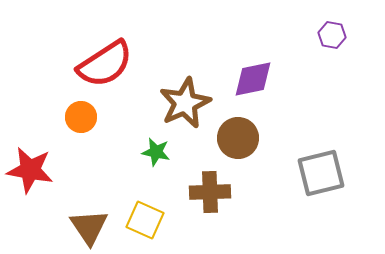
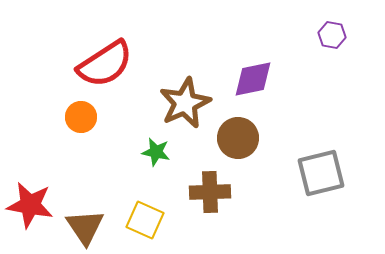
red star: moved 35 px down
brown triangle: moved 4 px left
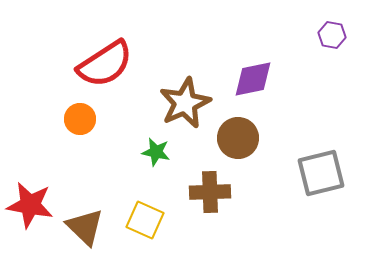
orange circle: moved 1 px left, 2 px down
brown triangle: rotated 12 degrees counterclockwise
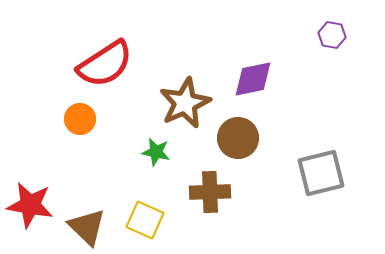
brown triangle: moved 2 px right
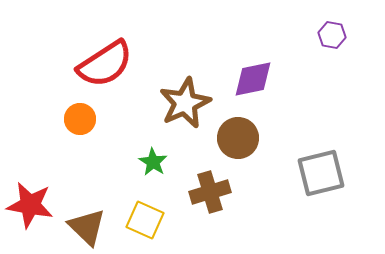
green star: moved 3 px left, 10 px down; rotated 20 degrees clockwise
brown cross: rotated 15 degrees counterclockwise
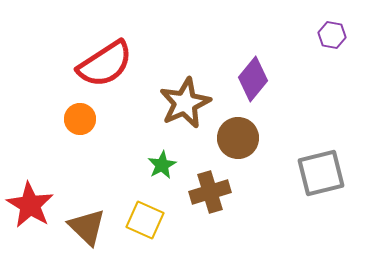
purple diamond: rotated 39 degrees counterclockwise
green star: moved 9 px right, 3 px down; rotated 12 degrees clockwise
red star: rotated 21 degrees clockwise
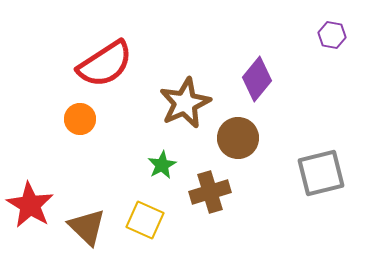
purple diamond: moved 4 px right
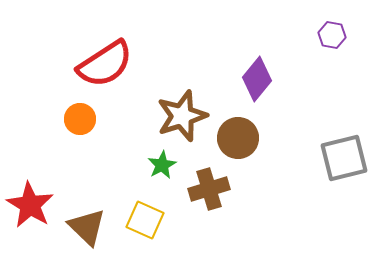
brown star: moved 3 px left, 13 px down; rotated 6 degrees clockwise
gray square: moved 23 px right, 15 px up
brown cross: moved 1 px left, 3 px up
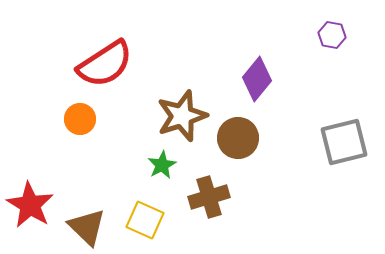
gray square: moved 16 px up
brown cross: moved 8 px down
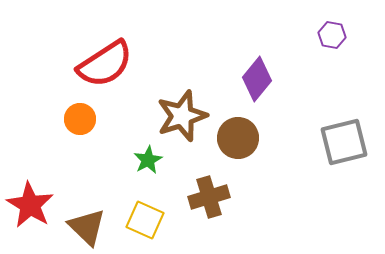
green star: moved 14 px left, 5 px up
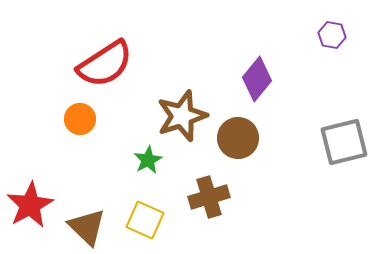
red star: rotated 12 degrees clockwise
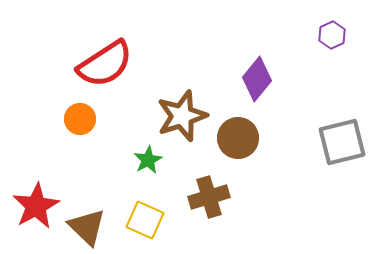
purple hexagon: rotated 24 degrees clockwise
gray square: moved 2 px left
red star: moved 6 px right, 1 px down
